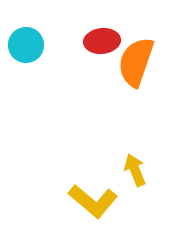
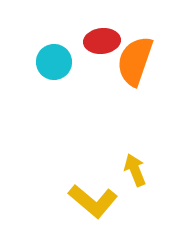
cyan circle: moved 28 px right, 17 px down
orange semicircle: moved 1 px left, 1 px up
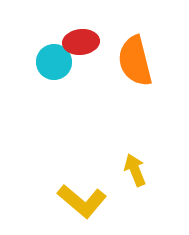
red ellipse: moved 21 px left, 1 px down
orange semicircle: rotated 33 degrees counterclockwise
yellow L-shape: moved 11 px left
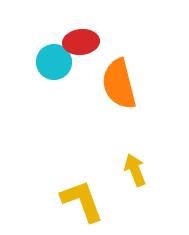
orange semicircle: moved 16 px left, 23 px down
yellow L-shape: rotated 150 degrees counterclockwise
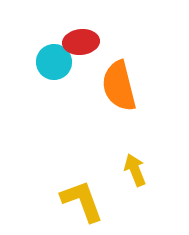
orange semicircle: moved 2 px down
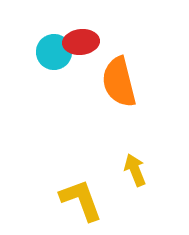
cyan circle: moved 10 px up
orange semicircle: moved 4 px up
yellow L-shape: moved 1 px left, 1 px up
